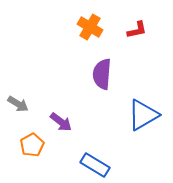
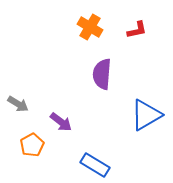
blue triangle: moved 3 px right
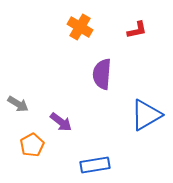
orange cross: moved 10 px left
blue rectangle: rotated 40 degrees counterclockwise
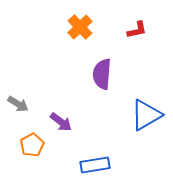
orange cross: rotated 15 degrees clockwise
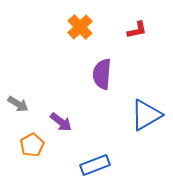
blue rectangle: rotated 12 degrees counterclockwise
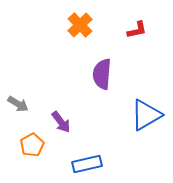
orange cross: moved 2 px up
purple arrow: rotated 15 degrees clockwise
blue rectangle: moved 8 px left, 1 px up; rotated 8 degrees clockwise
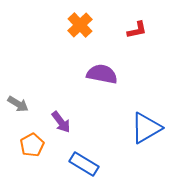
purple semicircle: rotated 96 degrees clockwise
blue triangle: moved 13 px down
blue rectangle: moved 3 px left; rotated 44 degrees clockwise
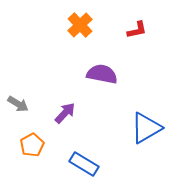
purple arrow: moved 4 px right, 9 px up; rotated 100 degrees counterclockwise
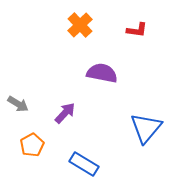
red L-shape: rotated 20 degrees clockwise
purple semicircle: moved 1 px up
blue triangle: rotated 20 degrees counterclockwise
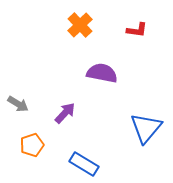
orange pentagon: rotated 10 degrees clockwise
